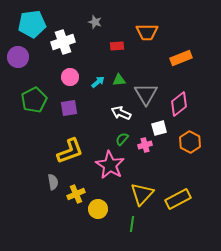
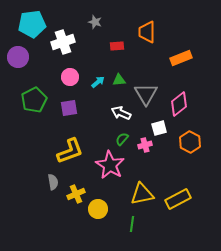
orange trapezoid: rotated 90 degrees clockwise
yellow triangle: rotated 35 degrees clockwise
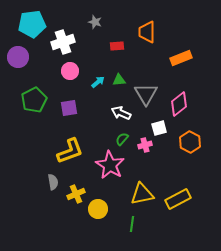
pink circle: moved 6 px up
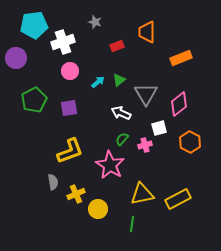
cyan pentagon: moved 2 px right, 1 px down
red rectangle: rotated 16 degrees counterclockwise
purple circle: moved 2 px left, 1 px down
green triangle: rotated 32 degrees counterclockwise
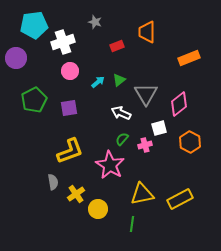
orange rectangle: moved 8 px right
yellow cross: rotated 12 degrees counterclockwise
yellow rectangle: moved 2 px right
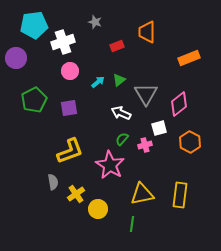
yellow rectangle: moved 4 px up; rotated 55 degrees counterclockwise
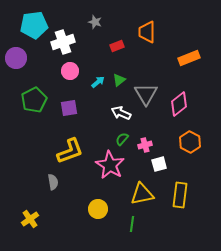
white square: moved 36 px down
yellow cross: moved 46 px left, 25 px down
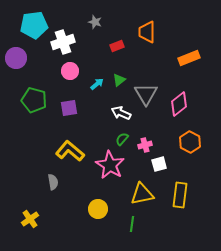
cyan arrow: moved 1 px left, 2 px down
green pentagon: rotated 30 degrees counterclockwise
yellow L-shape: rotated 120 degrees counterclockwise
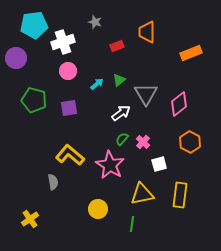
orange rectangle: moved 2 px right, 5 px up
pink circle: moved 2 px left
white arrow: rotated 120 degrees clockwise
pink cross: moved 2 px left, 3 px up; rotated 32 degrees counterclockwise
yellow L-shape: moved 4 px down
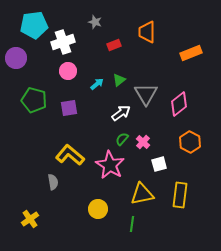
red rectangle: moved 3 px left, 1 px up
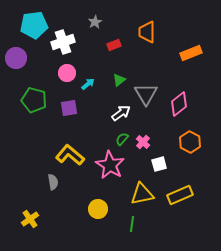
gray star: rotated 24 degrees clockwise
pink circle: moved 1 px left, 2 px down
cyan arrow: moved 9 px left
yellow rectangle: rotated 60 degrees clockwise
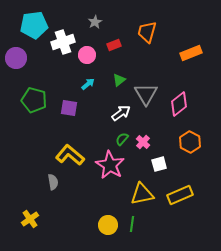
orange trapezoid: rotated 15 degrees clockwise
pink circle: moved 20 px right, 18 px up
purple square: rotated 18 degrees clockwise
yellow circle: moved 10 px right, 16 px down
